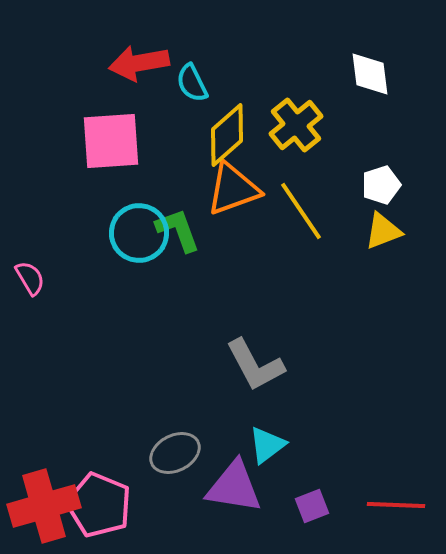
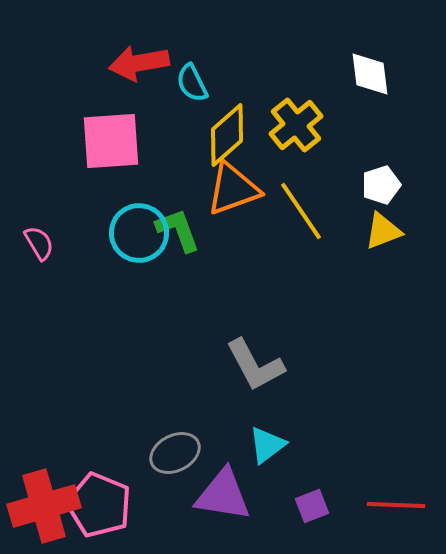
pink semicircle: moved 9 px right, 35 px up
purple triangle: moved 11 px left, 8 px down
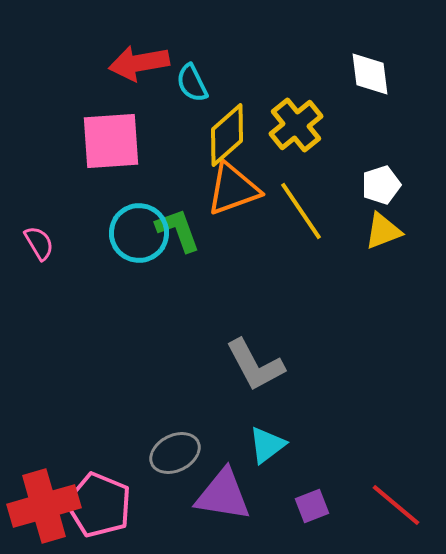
red line: rotated 38 degrees clockwise
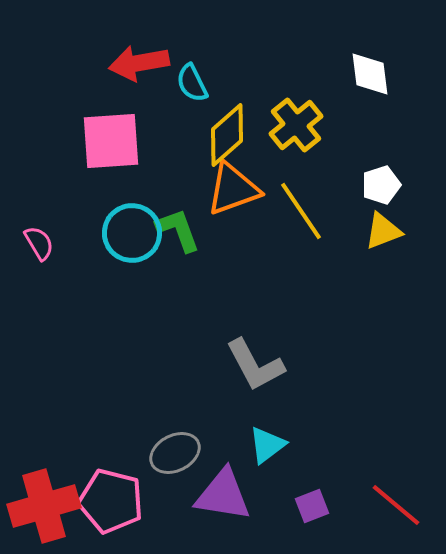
cyan circle: moved 7 px left
pink pentagon: moved 12 px right, 4 px up; rotated 8 degrees counterclockwise
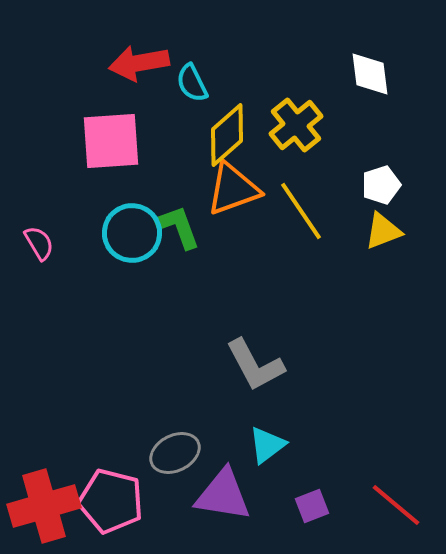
green L-shape: moved 3 px up
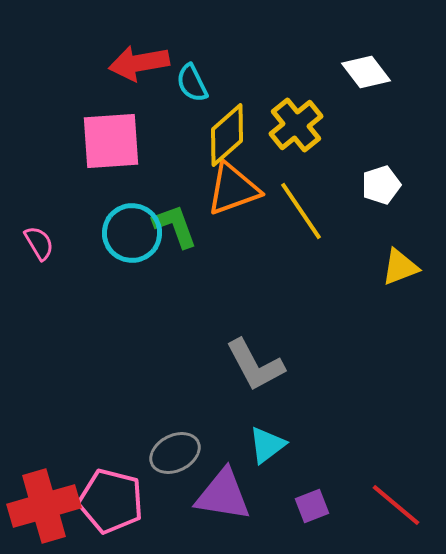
white diamond: moved 4 px left, 2 px up; rotated 30 degrees counterclockwise
green L-shape: moved 3 px left, 1 px up
yellow triangle: moved 17 px right, 36 px down
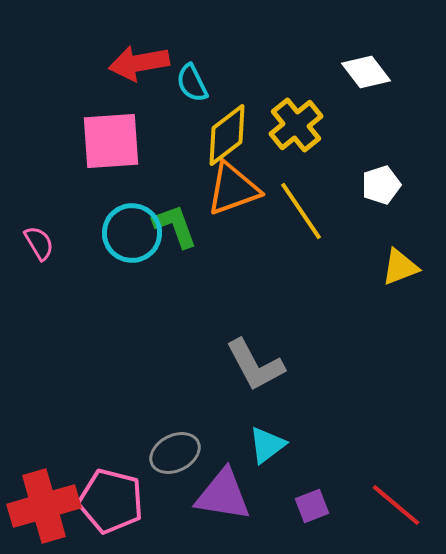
yellow diamond: rotated 4 degrees clockwise
